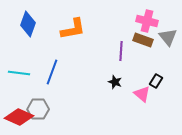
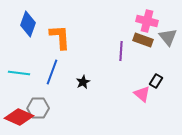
orange L-shape: moved 13 px left, 8 px down; rotated 84 degrees counterclockwise
black star: moved 32 px left; rotated 24 degrees clockwise
gray hexagon: moved 1 px up
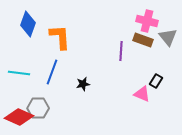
black star: moved 2 px down; rotated 16 degrees clockwise
pink triangle: rotated 18 degrees counterclockwise
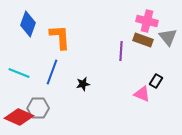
cyan line: rotated 15 degrees clockwise
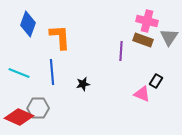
gray triangle: moved 1 px right; rotated 12 degrees clockwise
blue line: rotated 25 degrees counterclockwise
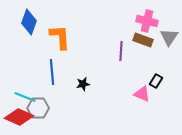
blue diamond: moved 1 px right, 2 px up
cyan line: moved 6 px right, 24 px down
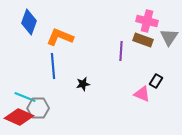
orange L-shape: rotated 64 degrees counterclockwise
blue line: moved 1 px right, 6 px up
